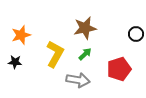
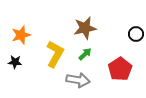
red pentagon: moved 1 px right; rotated 15 degrees counterclockwise
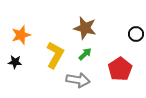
brown star: rotated 25 degrees clockwise
yellow L-shape: moved 1 px down
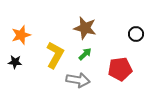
red pentagon: rotated 25 degrees clockwise
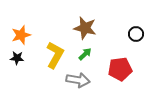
black star: moved 2 px right, 4 px up
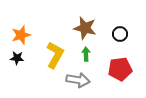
black circle: moved 16 px left
green arrow: moved 1 px right; rotated 48 degrees counterclockwise
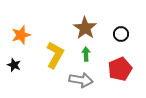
brown star: rotated 20 degrees clockwise
black circle: moved 1 px right
black star: moved 3 px left, 7 px down; rotated 16 degrees clockwise
red pentagon: rotated 15 degrees counterclockwise
gray arrow: moved 3 px right
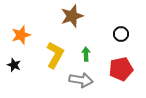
brown star: moved 13 px left, 12 px up; rotated 20 degrees clockwise
red pentagon: moved 1 px right; rotated 10 degrees clockwise
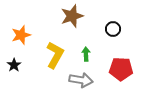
black circle: moved 8 px left, 5 px up
black star: rotated 16 degrees clockwise
red pentagon: rotated 15 degrees clockwise
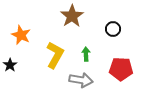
brown star: rotated 15 degrees counterclockwise
orange star: rotated 30 degrees counterclockwise
black star: moved 4 px left
